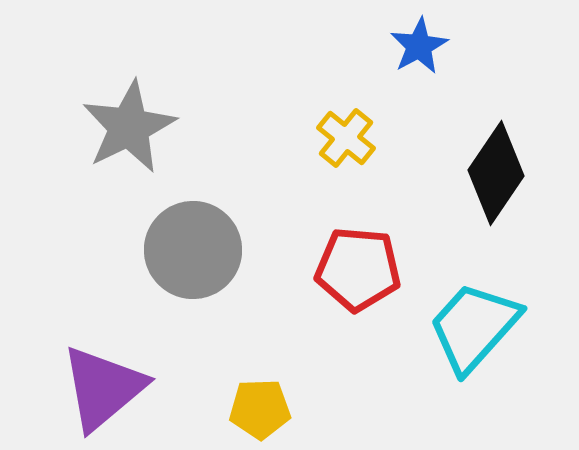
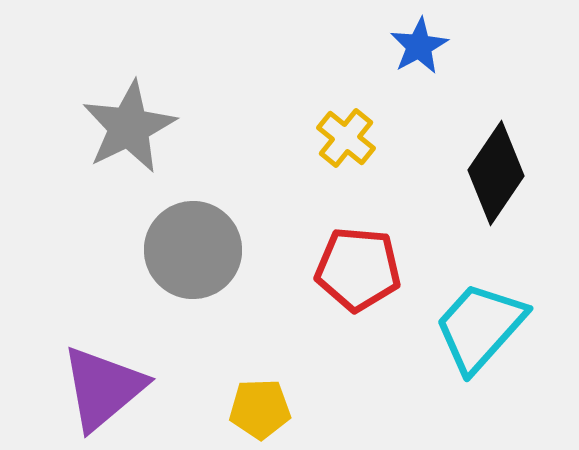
cyan trapezoid: moved 6 px right
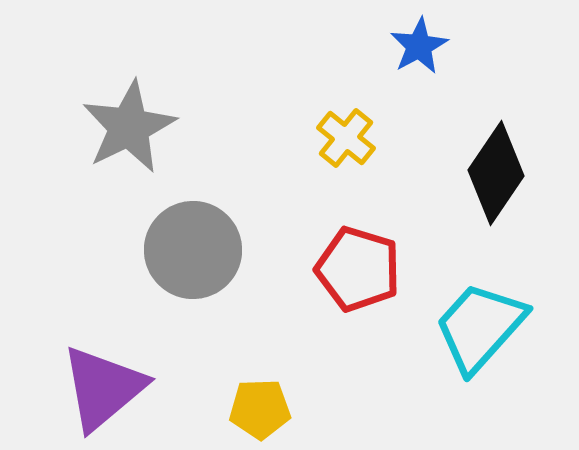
red pentagon: rotated 12 degrees clockwise
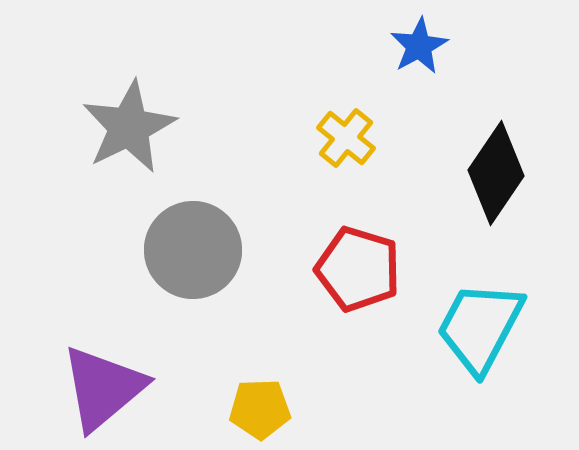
cyan trapezoid: rotated 14 degrees counterclockwise
